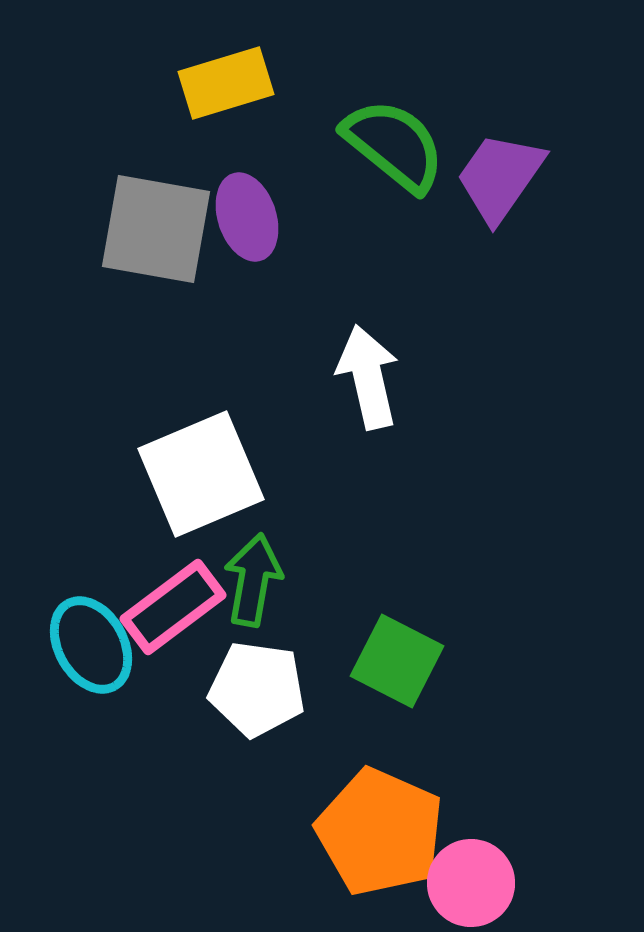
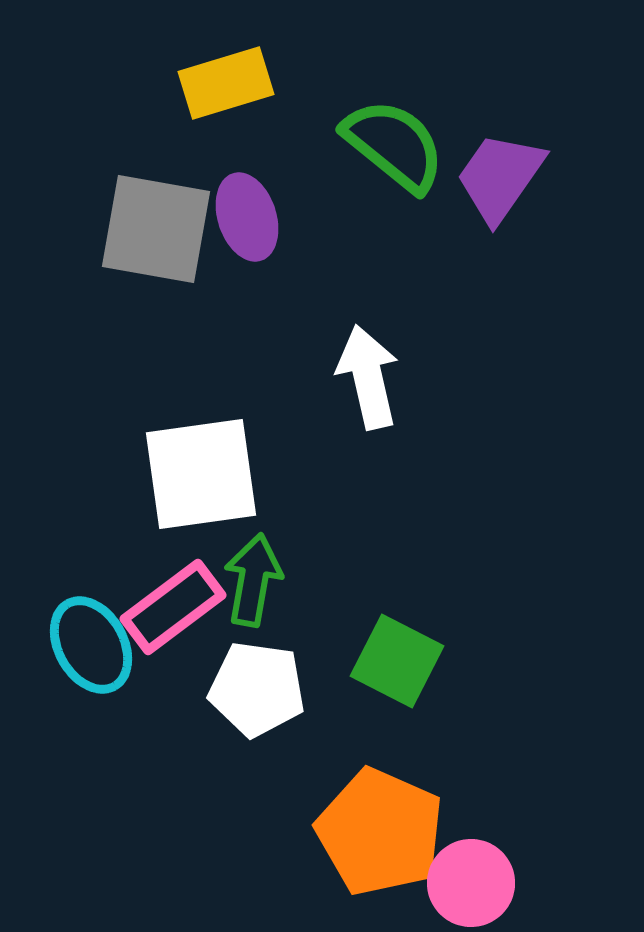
white square: rotated 15 degrees clockwise
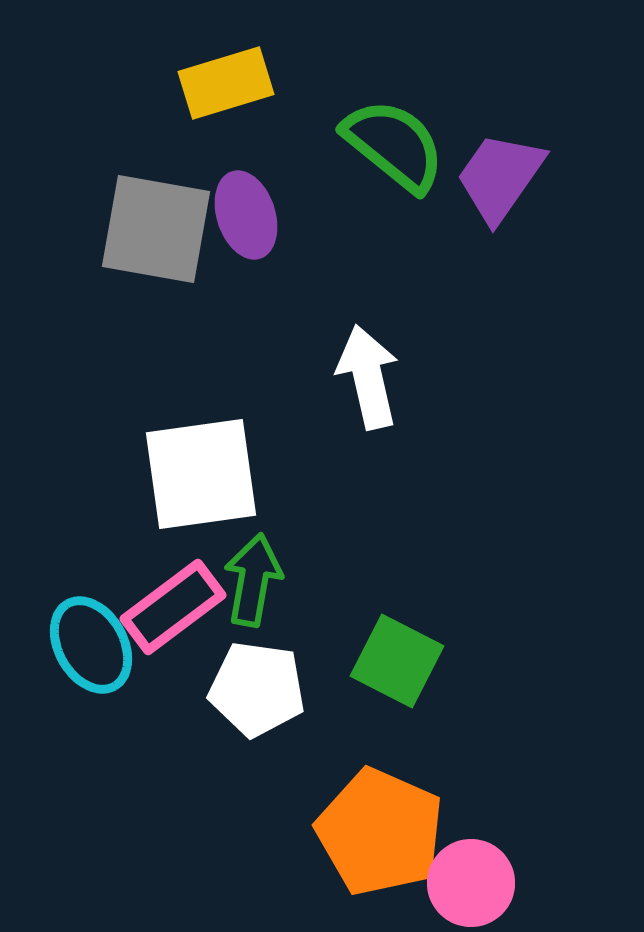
purple ellipse: moved 1 px left, 2 px up
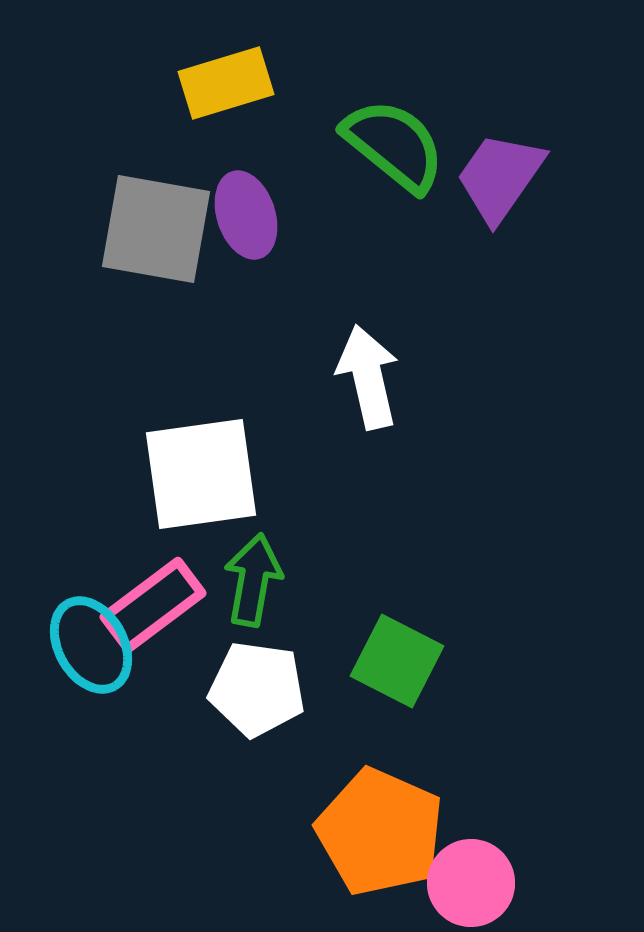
pink rectangle: moved 20 px left, 2 px up
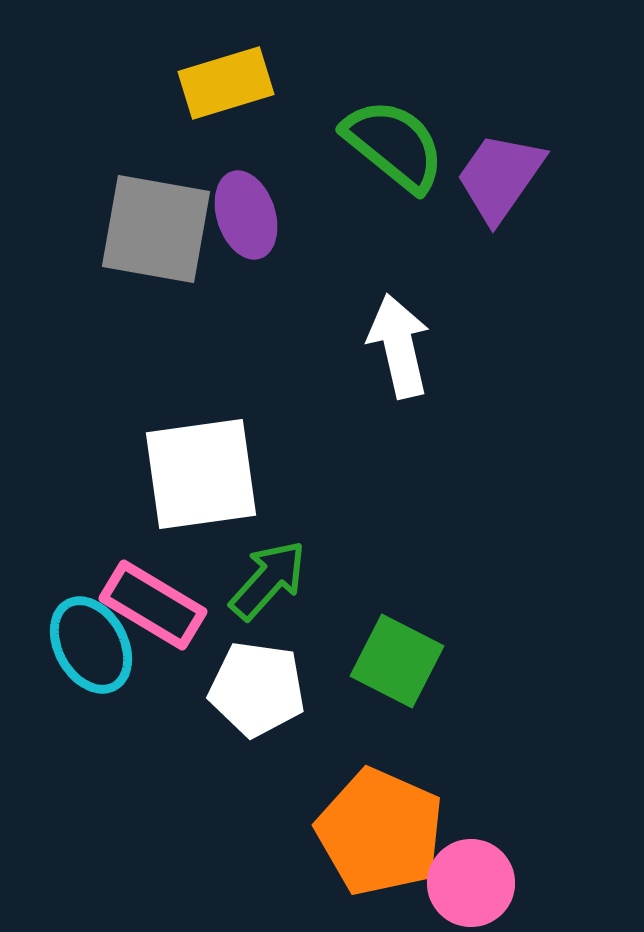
white arrow: moved 31 px right, 31 px up
green arrow: moved 15 px right; rotated 32 degrees clockwise
pink rectangle: rotated 68 degrees clockwise
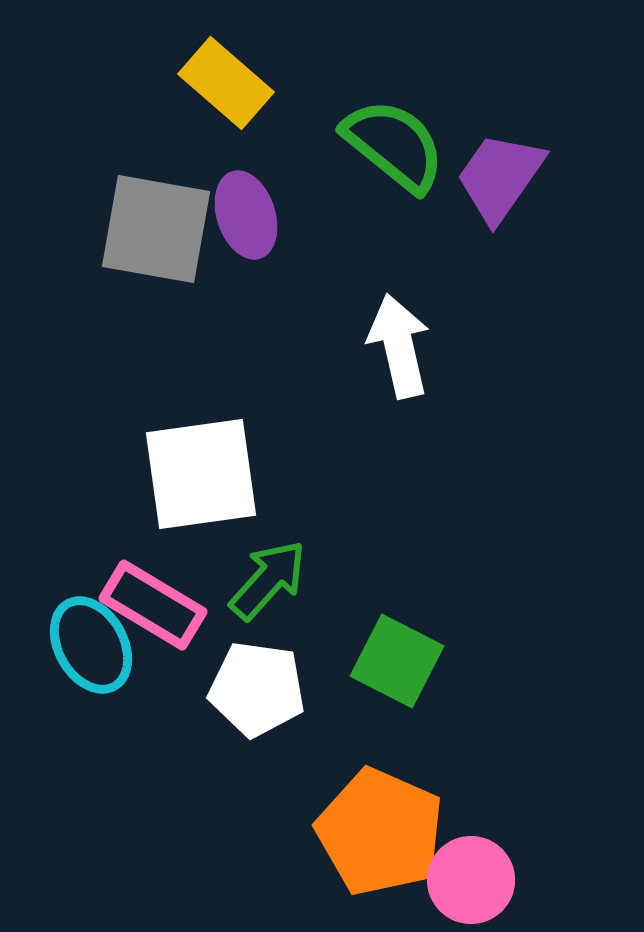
yellow rectangle: rotated 58 degrees clockwise
pink circle: moved 3 px up
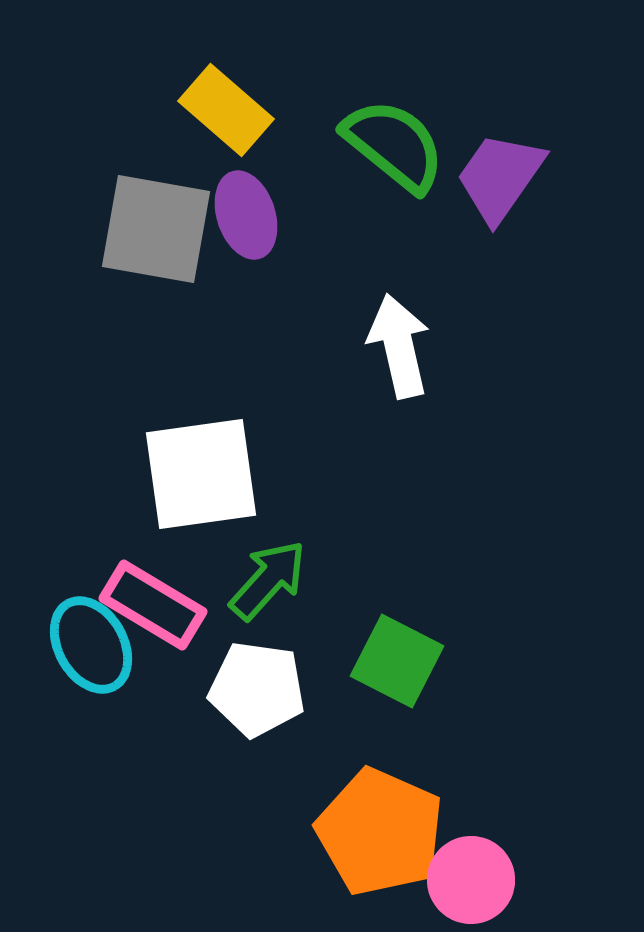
yellow rectangle: moved 27 px down
